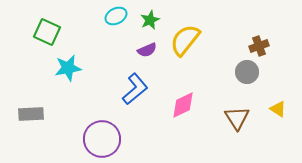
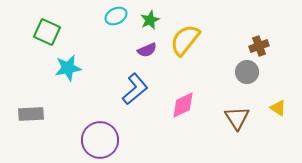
yellow triangle: moved 1 px up
purple circle: moved 2 px left, 1 px down
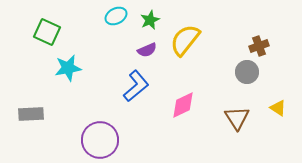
blue L-shape: moved 1 px right, 3 px up
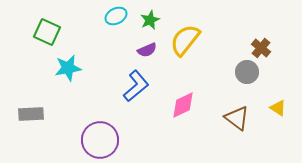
brown cross: moved 2 px right, 2 px down; rotated 30 degrees counterclockwise
brown triangle: rotated 20 degrees counterclockwise
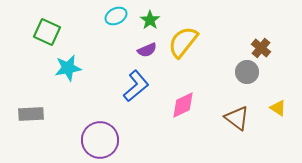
green star: rotated 12 degrees counterclockwise
yellow semicircle: moved 2 px left, 2 px down
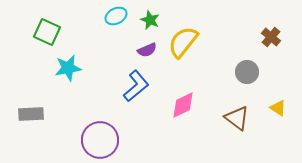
green star: rotated 12 degrees counterclockwise
brown cross: moved 10 px right, 11 px up
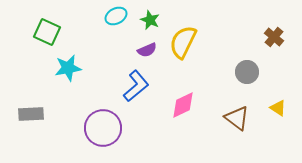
brown cross: moved 3 px right
yellow semicircle: rotated 12 degrees counterclockwise
purple circle: moved 3 px right, 12 px up
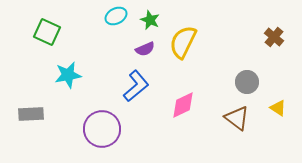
purple semicircle: moved 2 px left, 1 px up
cyan star: moved 7 px down
gray circle: moved 10 px down
purple circle: moved 1 px left, 1 px down
